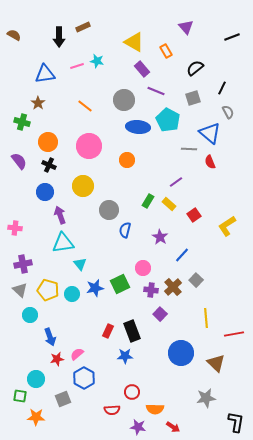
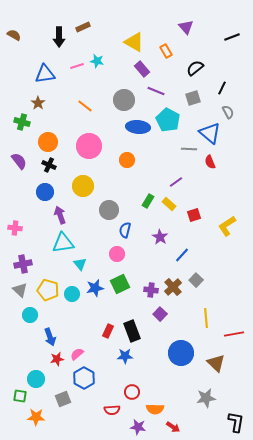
red square at (194, 215): rotated 16 degrees clockwise
pink circle at (143, 268): moved 26 px left, 14 px up
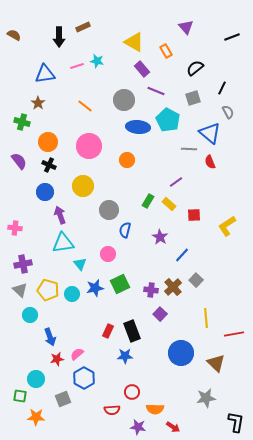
red square at (194, 215): rotated 16 degrees clockwise
pink circle at (117, 254): moved 9 px left
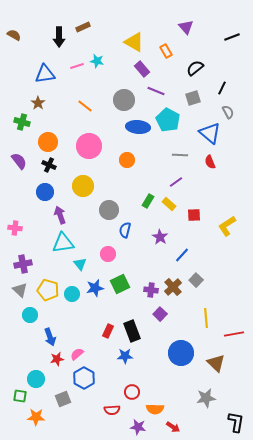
gray line at (189, 149): moved 9 px left, 6 px down
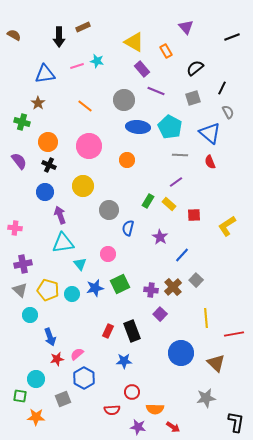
cyan pentagon at (168, 120): moved 2 px right, 7 px down
blue semicircle at (125, 230): moved 3 px right, 2 px up
blue star at (125, 356): moved 1 px left, 5 px down
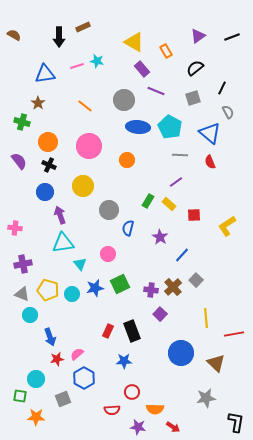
purple triangle at (186, 27): moved 12 px right, 9 px down; rotated 35 degrees clockwise
gray triangle at (20, 290): moved 2 px right, 4 px down; rotated 21 degrees counterclockwise
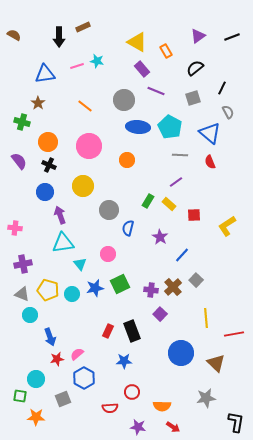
yellow triangle at (134, 42): moved 3 px right
orange semicircle at (155, 409): moved 7 px right, 3 px up
red semicircle at (112, 410): moved 2 px left, 2 px up
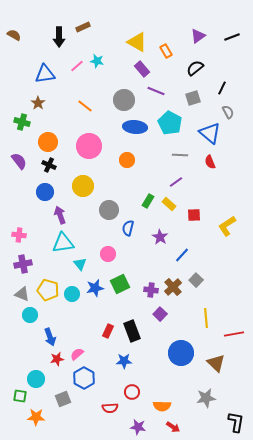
pink line at (77, 66): rotated 24 degrees counterclockwise
blue ellipse at (138, 127): moved 3 px left
cyan pentagon at (170, 127): moved 4 px up
pink cross at (15, 228): moved 4 px right, 7 px down
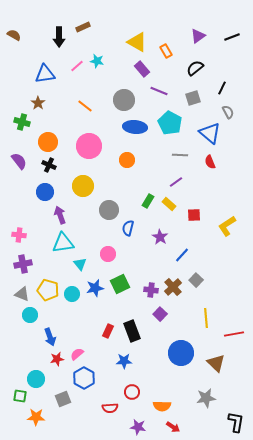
purple line at (156, 91): moved 3 px right
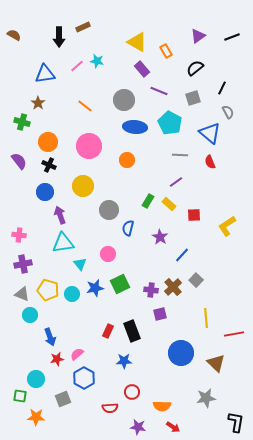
purple square at (160, 314): rotated 32 degrees clockwise
